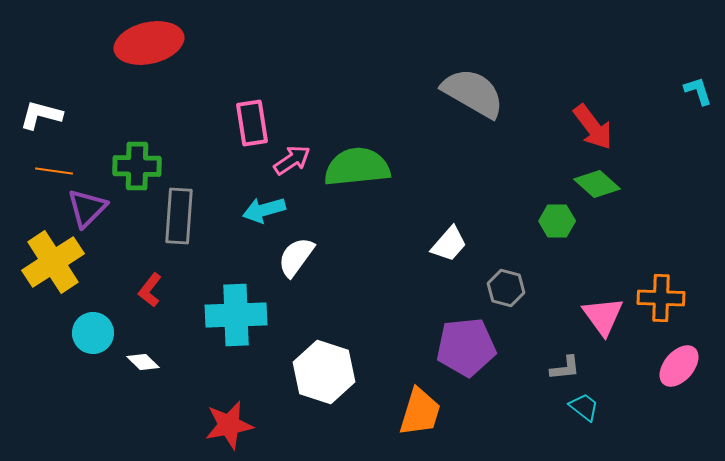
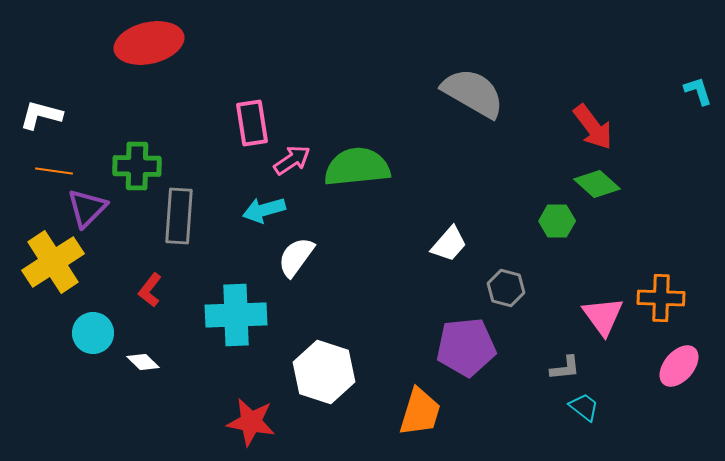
red star: moved 22 px right, 3 px up; rotated 21 degrees clockwise
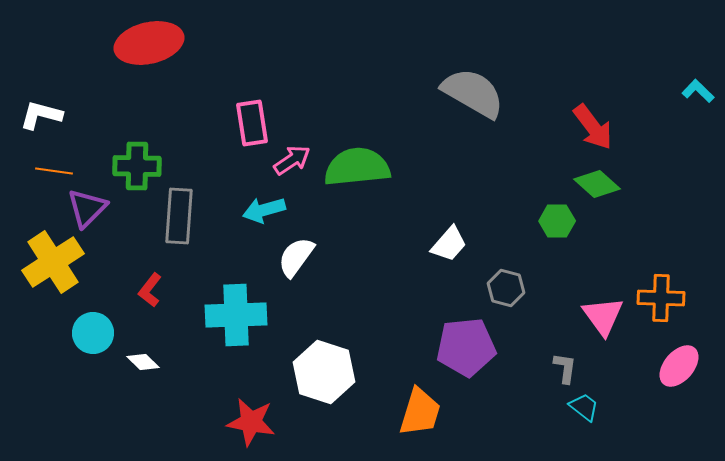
cyan L-shape: rotated 28 degrees counterclockwise
gray L-shape: rotated 76 degrees counterclockwise
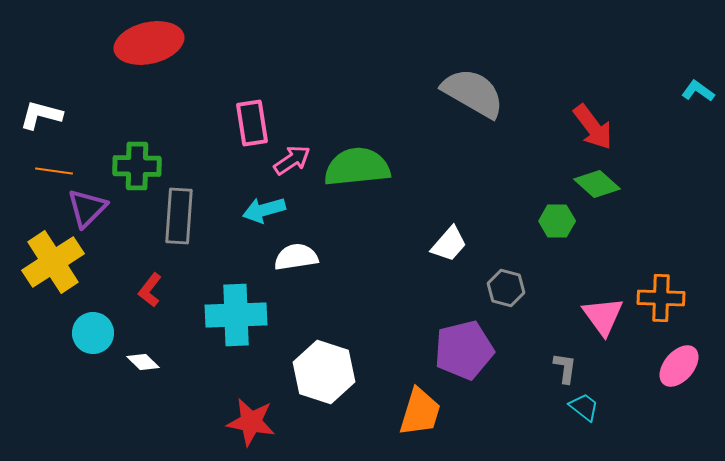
cyan L-shape: rotated 8 degrees counterclockwise
white semicircle: rotated 45 degrees clockwise
purple pentagon: moved 2 px left, 3 px down; rotated 8 degrees counterclockwise
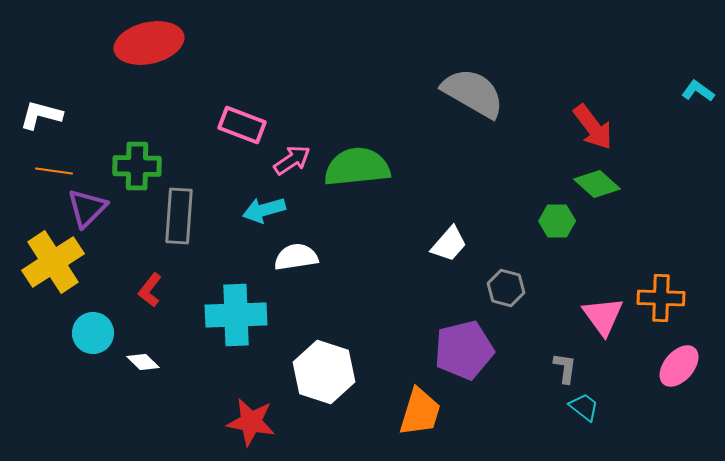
pink rectangle: moved 10 px left, 2 px down; rotated 60 degrees counterclockwise
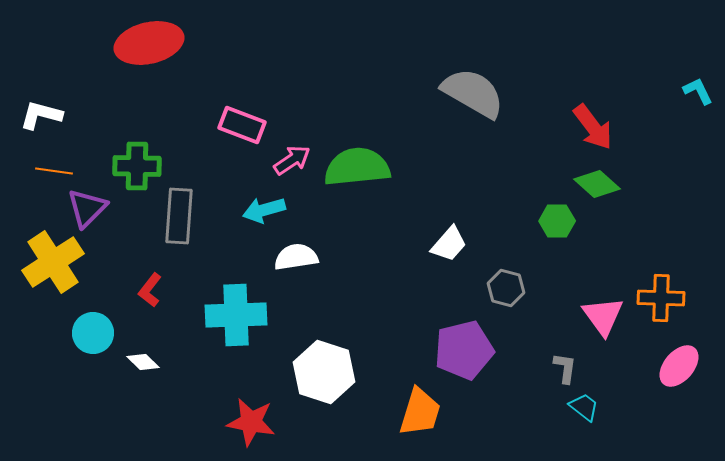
cyan L-shape: rotated 28 degrees clockwise
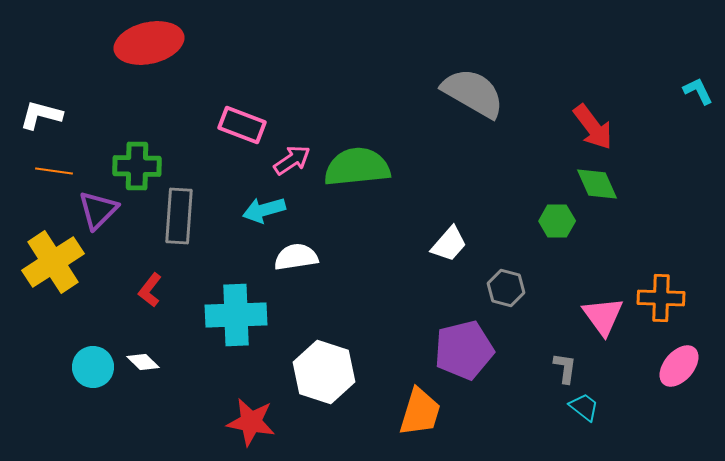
green diamond: rotated 24 degrees clockwise
purple triangle: moved 11 px right, 2 px down
cyan circle: moved 34 px down
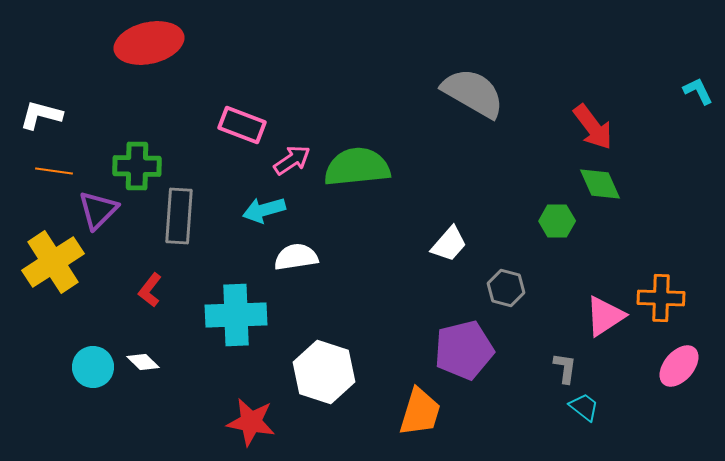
green diamond: moved 3 px right
pink triangle: moved 2 px right; rotated 33 degrees clockwise
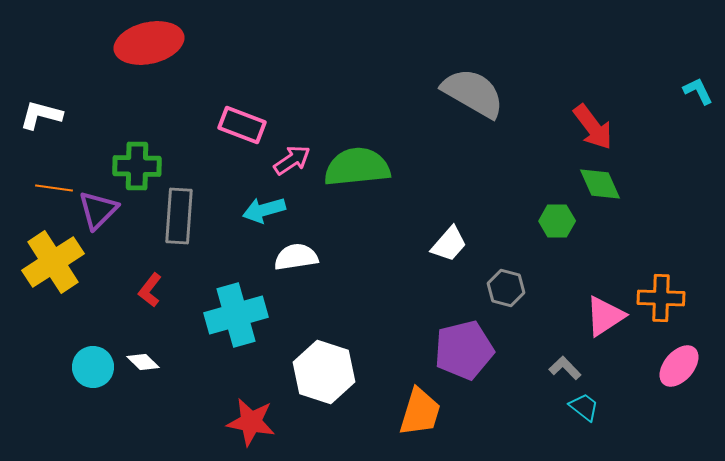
orange line: moved 17 px down
cyan cross: rotated 14 degrees counterclockwise
gray L-shape: rotated 52 degrees counterclockwise
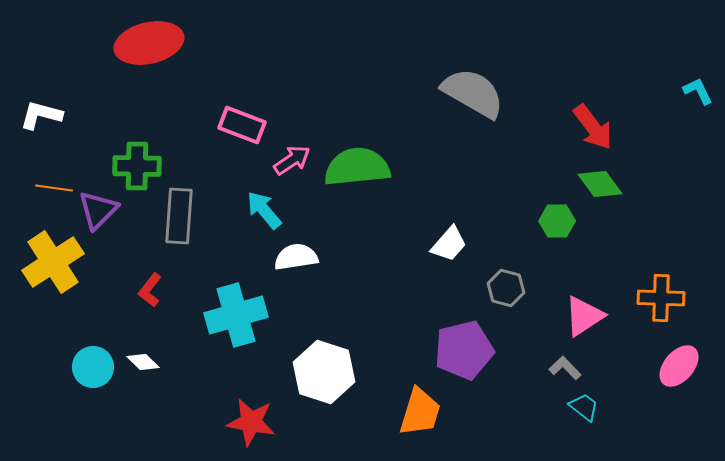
green diamond: rotated 12 degrees counterclockwise
cyan arrow: rotated 66 degrees clockwise
pink triangle: moved 21 px left
